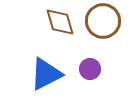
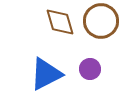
brown circle: moved 2 px left
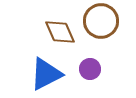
brown diamond: moved 10 px down; rotated 8 degrees counterclockwise
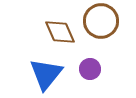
blue triangle: rotated 24 degrees counterclockwise
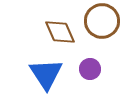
brown circle: moved 1 px right
blue triangle: rotated 12 degrees counterclockwise
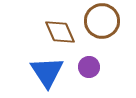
purple circle: moved 1 px left, 2 px up
blue triangle: moved 1 px right, 2 px up
